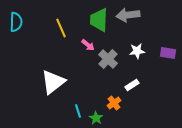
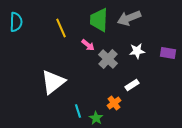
gray arrow: moved 1 px right, 3 px down; rotated 15 degrees counterclockwise
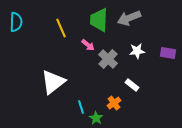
white rectangle: rotated 72 degrees clockwise
cyan line: moved 3 px right, 4 px up
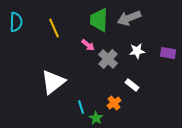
yellow line: moved 7 px left
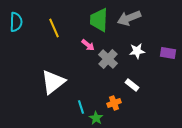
orange cross: rotated 16 degrees clockwise
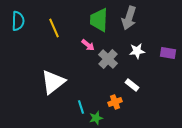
gray arrow: rotated 50 degrees counterclockwise
cyan semicircle: moved 2 px right, 1 px up
orange cross: moved 1 px right, 1 px up
green star: rotated 24 degrees clockwise
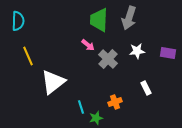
yellow line: moved 26 px left, 28 px down
white rectangle: moved 14 px right, 3 px down; rotated 24 degrees clockwise
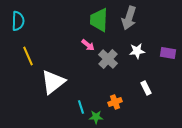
green star: moved 1 px up; rotated 16 degrees clockwise
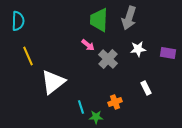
white star: moved 1 px right, 2 px up
